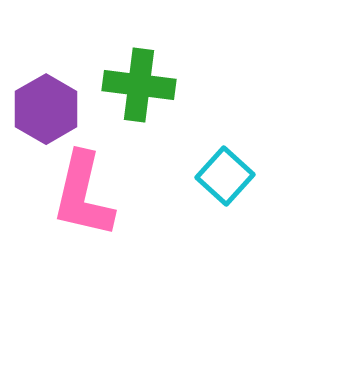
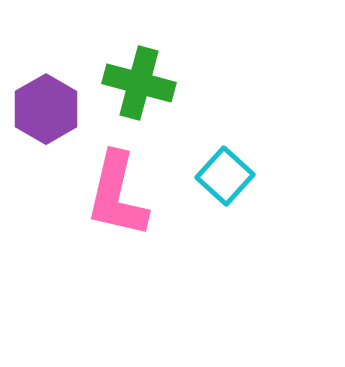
green cross: moved 2 px up; rotated 8 degrees clockwise
pink L-shape: moved 34 px right
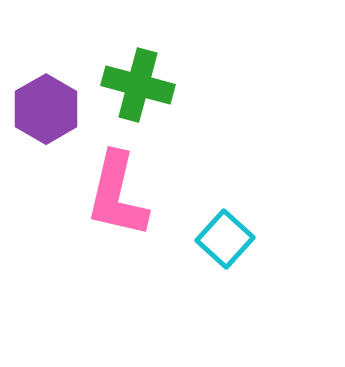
green cross: moved 1 px left, 2 px down
cyan square: moved 63 px down
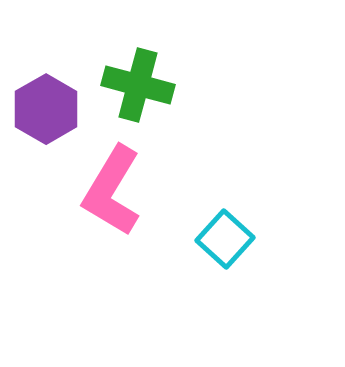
pink L-shape: moved 5 px left, 4 px up; rotated 18 degrees clockwise
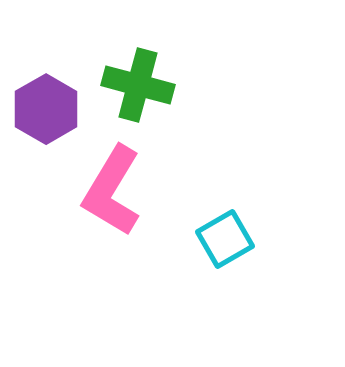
cyan square: rotated 18 degrees clockwise
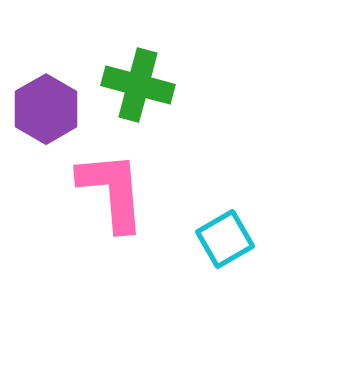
pink L-shape: rotated 144 degrees clockwise
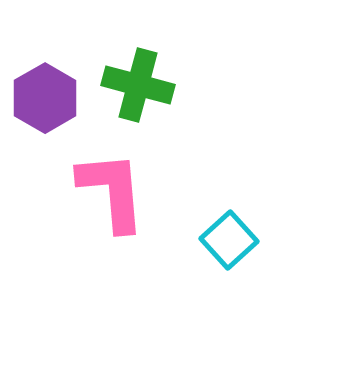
purple hexagon: moved 1 px left, 11 px up
cyan square: moved 4 px right, 1 px down; rotated 12 degrees counterclockwise
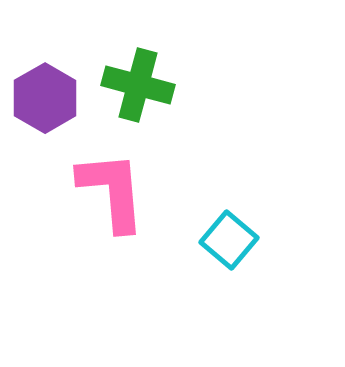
cyan square: rotated 8 degrees counterclockwise
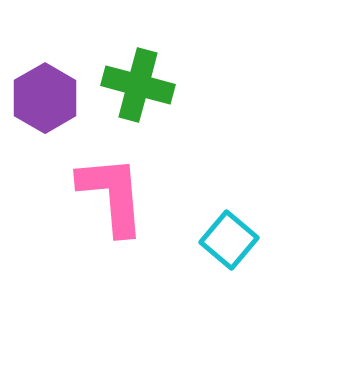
pink L-shape: moved 4 px down
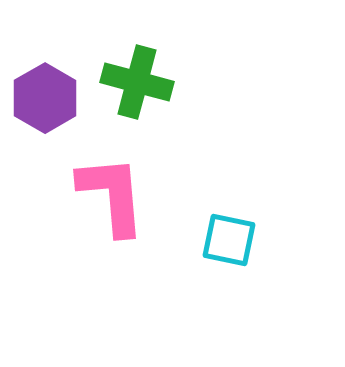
green cross: moved 1 px left, 3 px up
cyan square: rotated 28 degrees counterclockwise
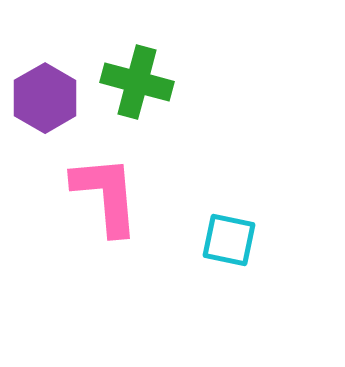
pink L-shape: moved 6 px left
